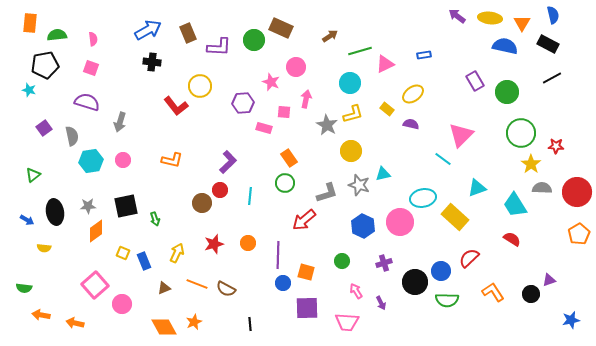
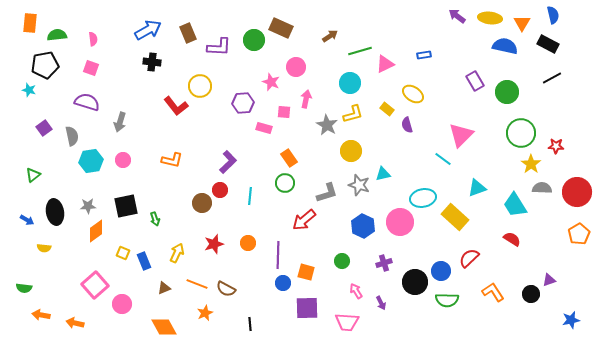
yellow ellipse at (413, 94): rotated 70 degrees clockwise
purple semicircle at (411, 124): moved 4 px left, 1 px down; rotated 119 degrees counterclockwise
orange star at (194, 322): moved 11 px right, 9 px up
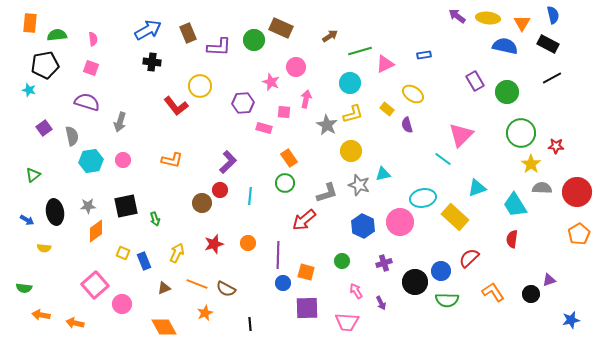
yellow ellipse at (490, 18): moved 2 px left
red semicircle at (512, 239): rotated 114 degrees counterclockwise
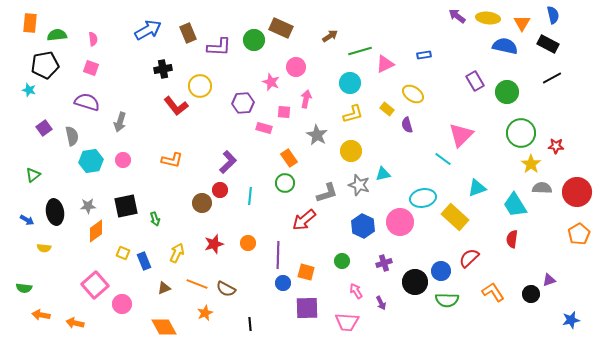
black cross at (152, 62): moved 11 px right, 7 px down; rotated 18 degrees counterclockwise
gray star at (327, 125): moved 10 px left, 10 px down
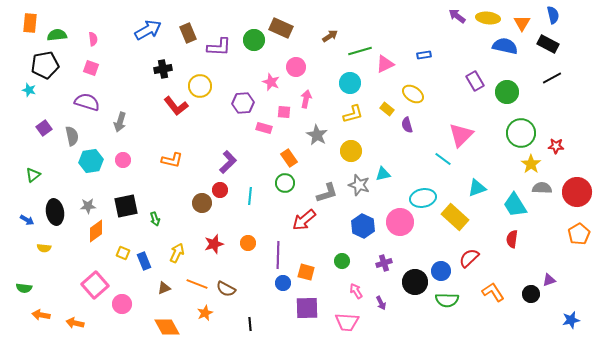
orange diamond at (164, 327): moved 3 px right
